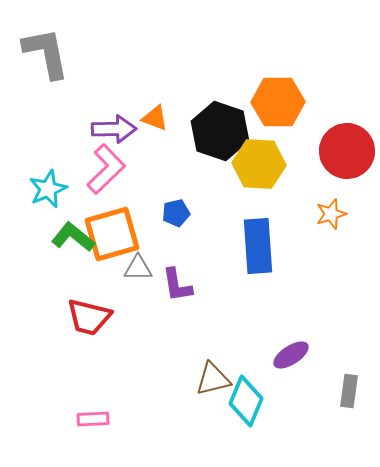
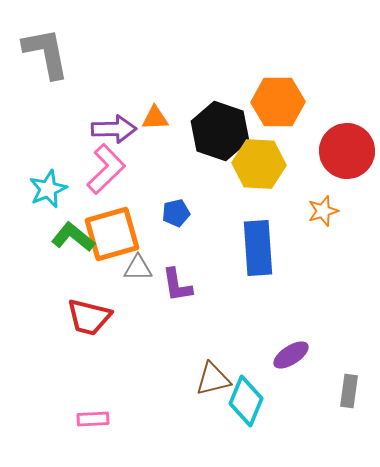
orange triangle: rotated 24 degrees counterclockwise
orange star: moved 8 px left, 3 px up
blue rectangle: moved 2 px down
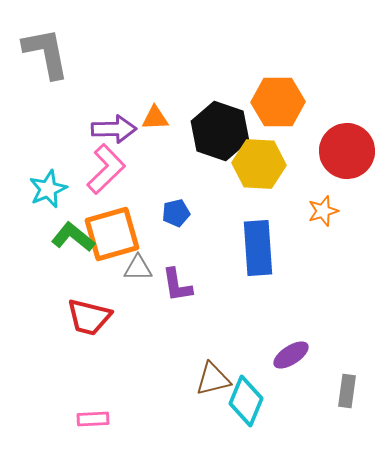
gray rectangle: moved 2 px left
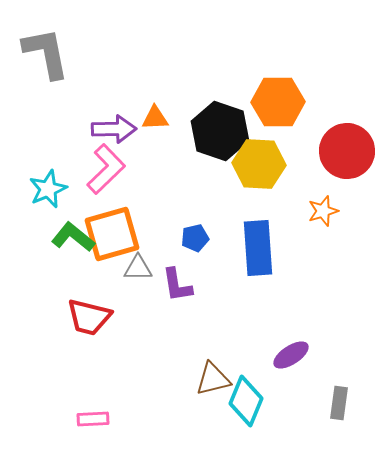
blue pentagon: moved 19 px right, 25 px down
gray rectangle: moved 8 px left, 12 px down
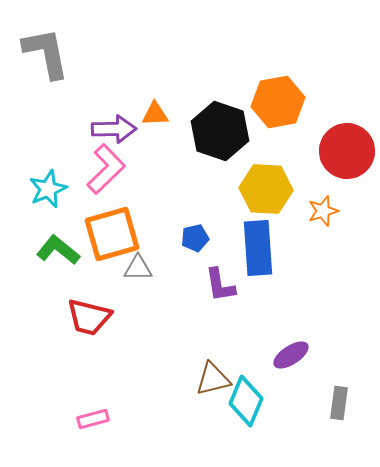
orange hexagon: rotated 9 degrees counterclockwise
orange triangle: moved 4 px up
yellow hexagon: moved 7 px right, 25 px down
green L-shape: moved 15 px left, 13 px down
purple L-shape: moved 43 px right
pink rectangle: rotated 12 degrees counterclockwise
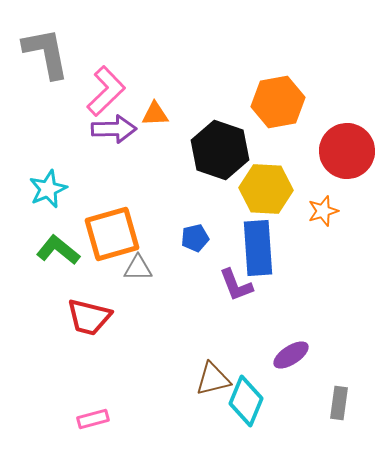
black hexagon: moved 19 px down
pink L-shape: moved 78 px up
purple L-shape: moved 16 px right; rotated 12 degrees counterclockwise
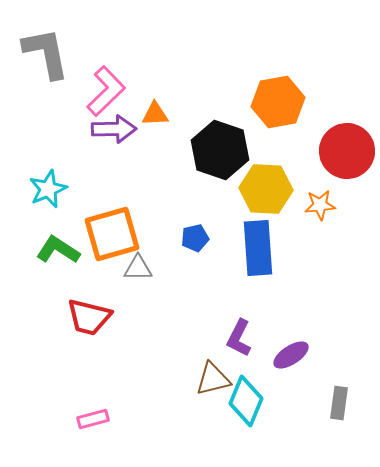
orange star: moved 3 px left, 6 px up; rotated 12 degrees clockwise
green L-shape: rotated 6 degrees counterclockwise
purple L-shape: moved 3 px right, 53 px down; rotated 48 degrees clockwise
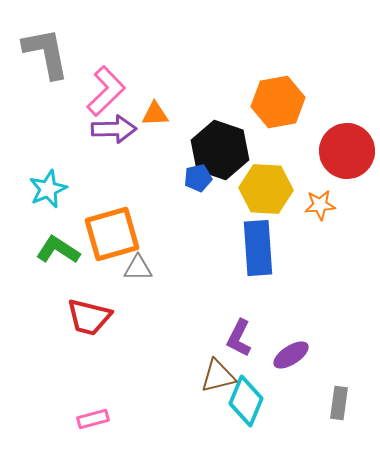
blue pentagon: moved 3 px right, 60 px up
brown triangle: moved 5 px right, 3 px up
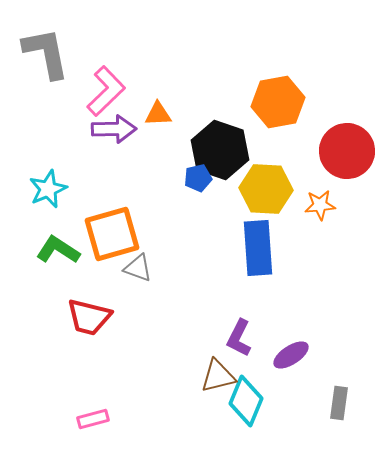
orange triangle: moved 3 px right
gray triangle: rotated 20 degrees clockwise
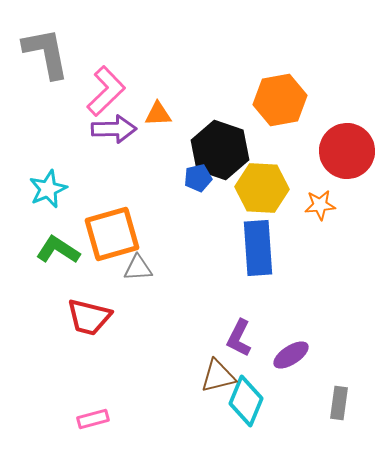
orange hexagon: moved 2 px right, 2 px up
yellow hexagon: moved 4 px left, 1 px up
gray triangle: rotated 24 degrees counterclockwise
